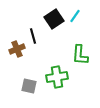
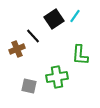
black line: rotated 28 degrees counterclockwise
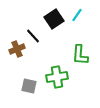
cyan line: moved 2 px right, 1 px up
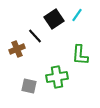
black line: moved 2 px right
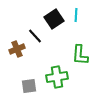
cyan line: moved 1 px left; rotated 32 degrees counterclockwise
gray square: rotated 21 degrees counterclockwise
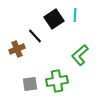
cyan line: moved 1 px left
green L-shape: rotated 45 degrees clockwise
green cross: moved 4 px down
gray square: moved 1 px right, 2 px up
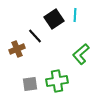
green L-shape: moved 1 px right, 1 px up
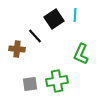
brown cross: rotated 28 degrees clockwise
green L-shape: rotated 25 degrees counterclockwise
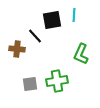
cyan line: moved 1 px left
black square: moved 2 px left, 1 px down; rotated 24 degrees clockwise
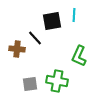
black square: moved 1 px down
black line: moved 2 px down
green L-shape: moved 2 px left, 2 px down
green cross: rotated 20 degrees clockwise
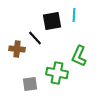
green cross: moved 8 px up
